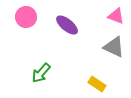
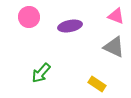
pink circle: moved 3 px right
purple ellipse: moved 3 px right, 1 px down; rotated 50 degrees counterclockwise
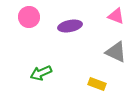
gray triangle: moved 2 px right, 5 px down
green arrow: rotated 25 degrees clockwise
yellow rectangle: rotated 12 degrees counterclockwise
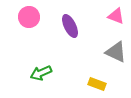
purple ellipse: rotated 75 degrees clockwise
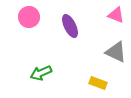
pink triangle: moved 1 px up
yellow rectangle: moved 1 px right, 1 px up
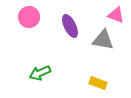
gray triangle: moved 13 px left, 12 px up; rotated 15 degrees counterclockwise
green arrow: moved 1 px left
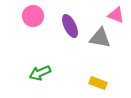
pink circle: moved 4 px right, 1 px up
gray triangle: moved 3 px left, 2 px up
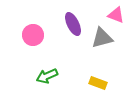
pink circle: moved 19 px down
purple ellipse: moved 3 px right, 2 px up
gray triangle: moved 2 px right; rotated 25 degrees counterclockwise
green arrow: moved 7 px right, 3 px down
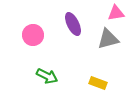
pink triangle: moved 2 px up; rotated 30 degrees counterclockwise
gray triangle: moved 6 px right, 1 px down
green arrow: rotated 130 degrees counterclockwise
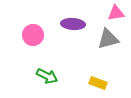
purple ellipse: rotated 60 degrees counterclockwise
